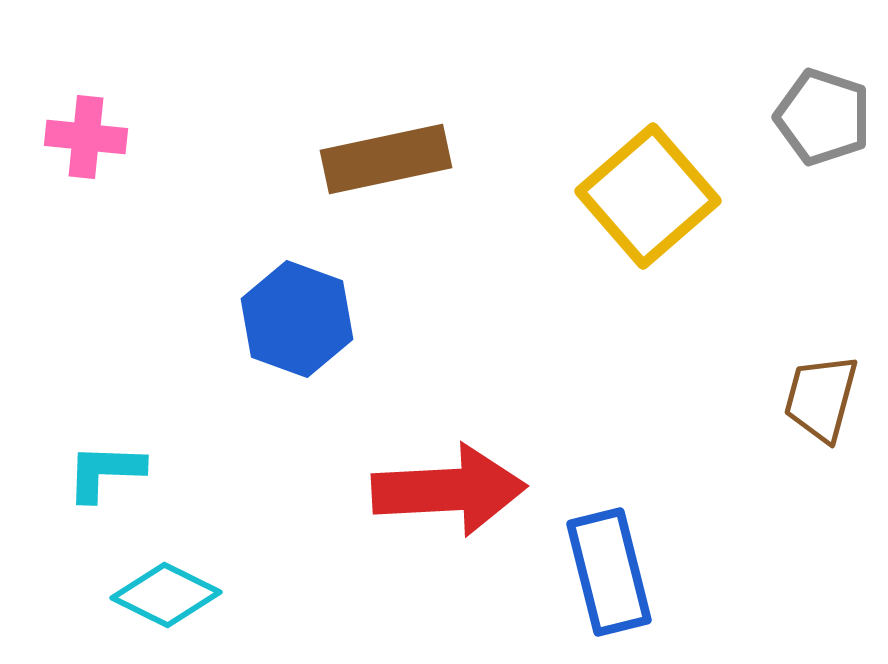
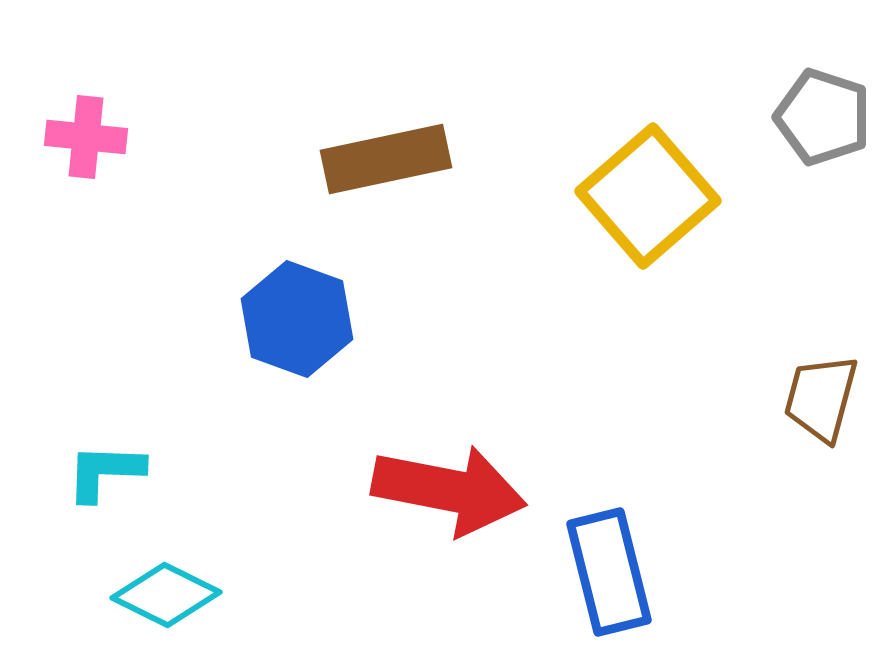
red arrow: rotated 14 degrees clockwise
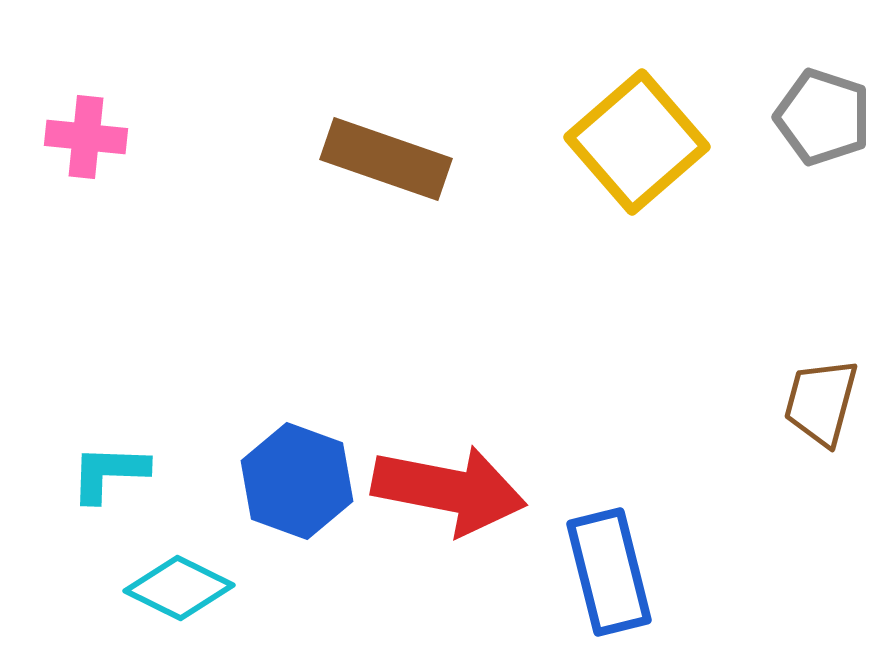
brown rectangle: rotated 31 degrees clockwise
yellow square: moved 11 px left, 54 px up
blue hexagon: moved 162 px down
brown trapezoid: moved 4 px down
cyan L-shape: moved 4 px right, 1 px down
cyan diamond: moved 13 px right, 7 px up
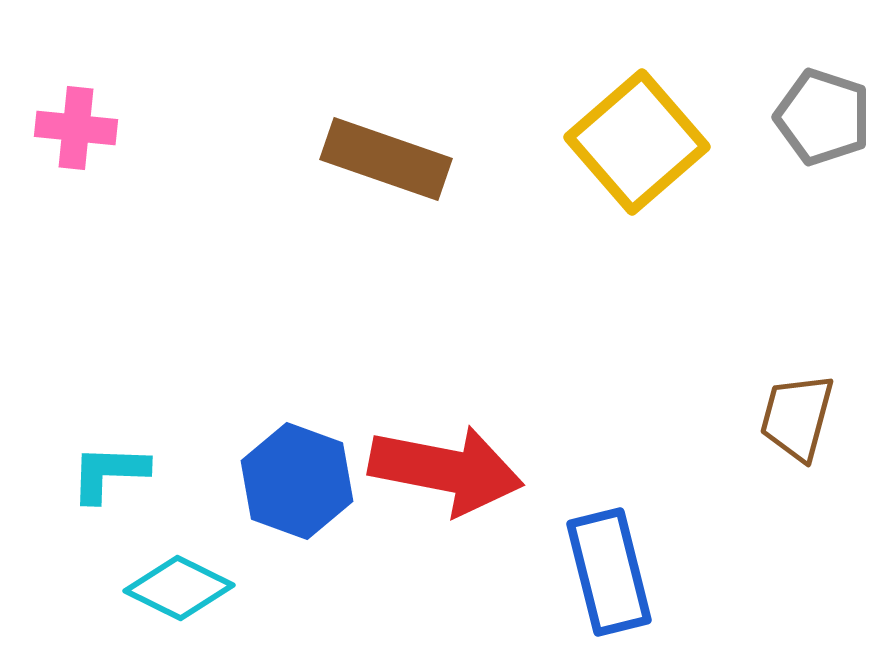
pink cross: moved 10 px left, 9 px up
brown trapezoid: moved 24 px left, 15 px down
red arrow: moved 3 px left, 20 px up
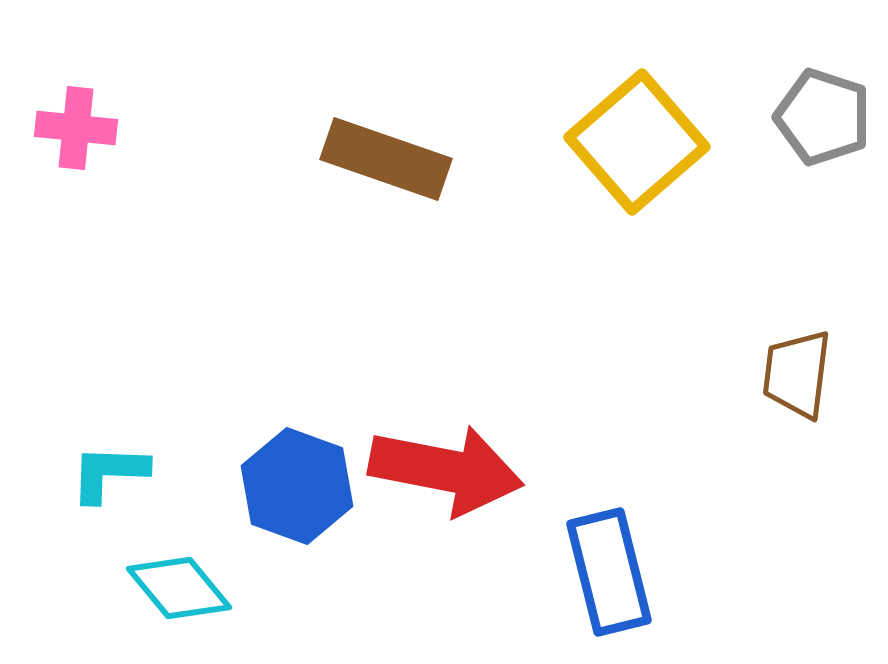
brown trapezoid: moved 43 px up; rotated 8 degrees counterclockwise
blue hexagon: moved 5 px down
cyan diamond: rotated 24 degrees clockwise
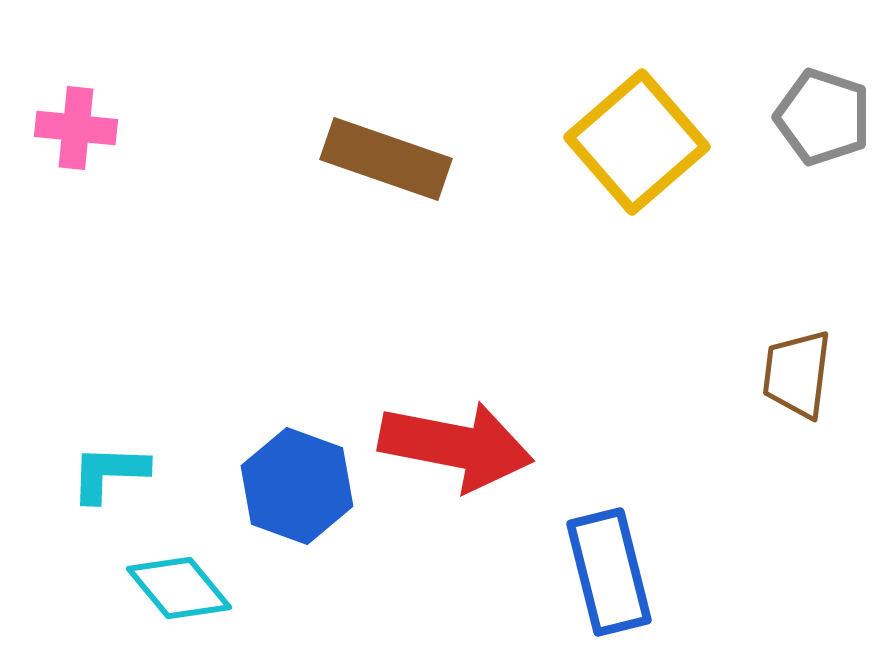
red arrow: moved 10 px right, 24 px up
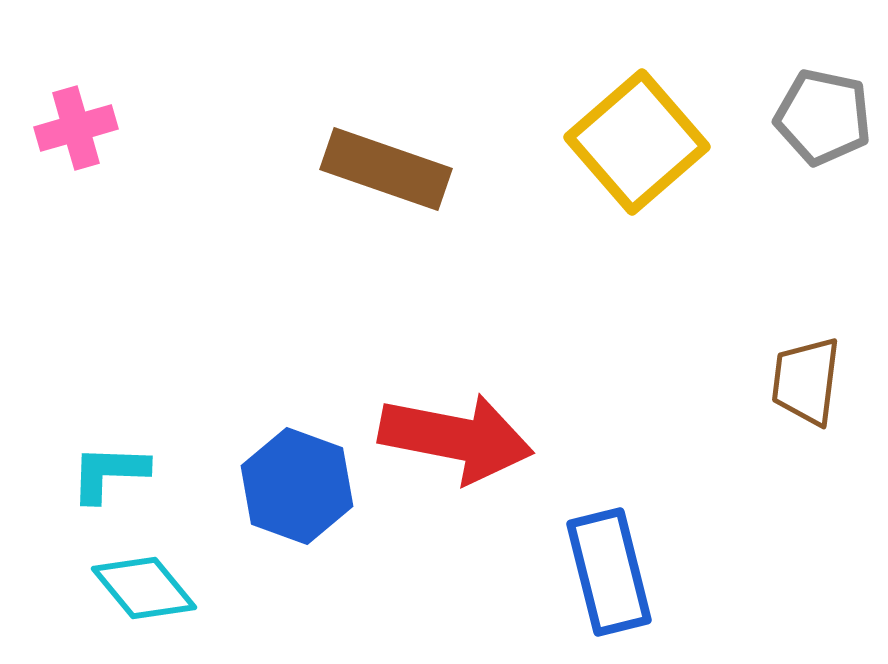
gray pentagon: rotated 6 degrees counterclockwise
pink cross: rotated 22 degrees counterclockwise
brown rectangle: moved 10 px down
brown trapezoid: moved 9 px right, 7 px down
red arrow: moved 8 px up
cyan diamond: moved 35 px left
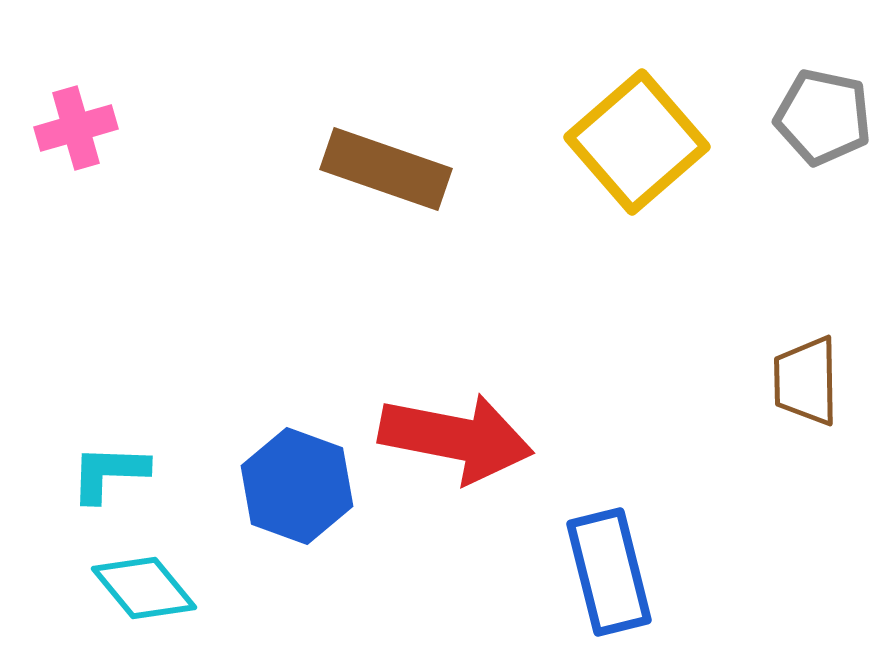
brown trapezoid: rotated 8 degrees counterclockwise
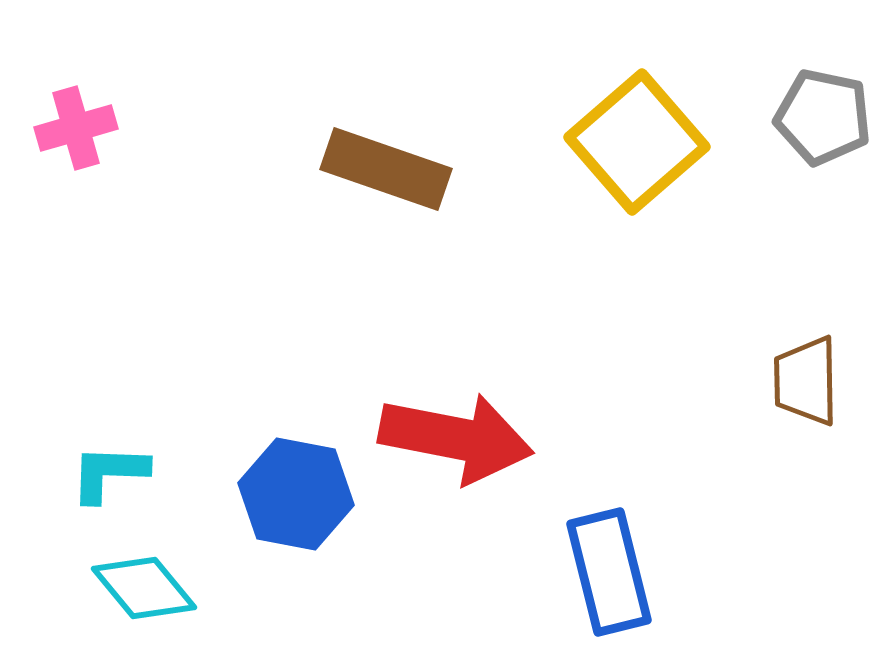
blue hexagon: moved 1 px left, 8 px down; rotated 9 degrees counterclockwise
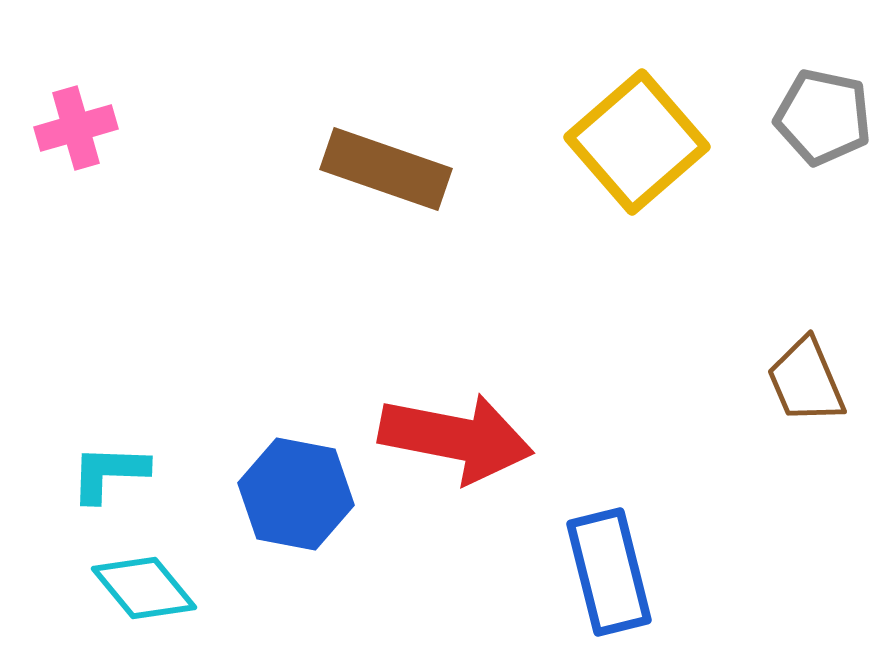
brown trapezoid: rotated 22 degrees counterclockwise
